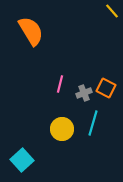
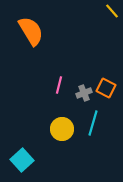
pink line: moved 1 px left, 1 px down
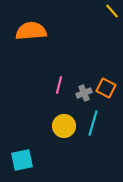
orange semicircle: rotated 64 degrees counterclockwise
yellow circle: moved 2 px right, 3 px up
cyan square: rotated 30 degrees clockwise
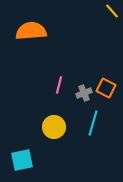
yellow circle: moved 10 px left, 1 px down
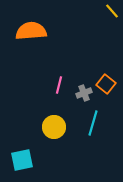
orange square: moved 4 px up; rotated 12 degrees clockwise
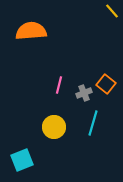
cyan square: rotated 10 degrees counterclockwise
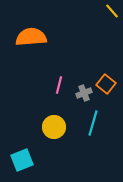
orange semicircle: moved 6 px down
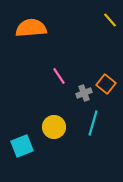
yellow line: moved 2 px left, 9 px down
orange semicircle: moved 9 px up
pink line: moved 9 px up; rotated 48 degrees counterclockwise
cyan square: moved 14 px up
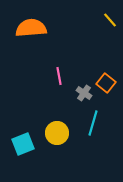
pink line: rotated 24 degrees clockwise
orange square: moved 1 px up
gray cross: rotated 35 degrees counterclockwise
yellow circle: moved 3 px right, 6 px down
cyan square: moved 1 px right, 2 px up
